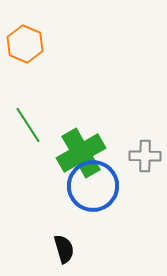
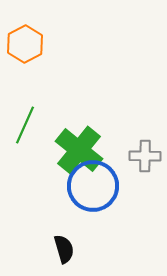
orange hexagon: rotated 9 degrees clockwise
green line: moved 3 px left; rotated 57 degrees clockwise
green cross: moved 2 px left, 3 px up; rotated 21 degrees counterclockwise
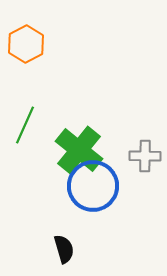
orange hexagon: moved 1 px right
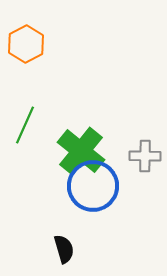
green cross: moved 2 px right, 1 px down
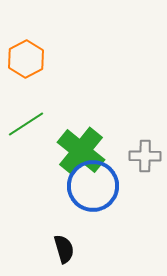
orange hexagon: moved 15 px down
green line: moved 1 px right, 1 px up; rotated 33 degrees clockwise
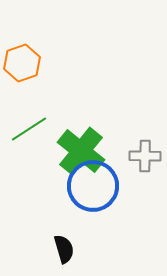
orange hexagon: moved 4 px left, 4 px down; rotated 9 degrees clockwise
green line: moved 3 px right, 5 px down
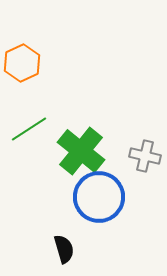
orange hexagon: rotated 6 degrees counterclockwise
gray cross: rotated 12 degrees clockwise
blue circle: moved 6 px right, 11 px down
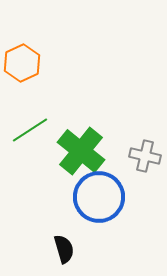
green line: moved 1 px right, 1 px down
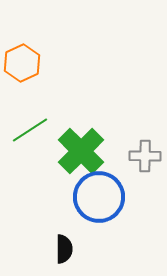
green cross: rotated 6 degrees clockwise
gray cross: rotated 12 degrees counterclockwise
black semicircle: rotated 16 degrees clockwise
